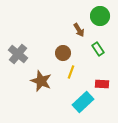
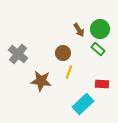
green circle: moved 13 px down
green rectangle: rotated 16 degrees counterclockwise
yellow line: moved 2 px left
brown star: rotated 15 degrees counterclockwise
cyan rectangle: moved 2 px down
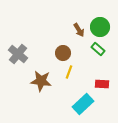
green circle: moved 2 px up
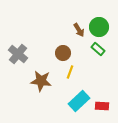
green circle: moved 1 px left
yellow line: moved 1 px right
red rectangle: moved 22 px down
cyan rectangle: moved 4 px left, 3 px up
